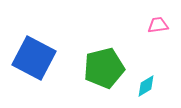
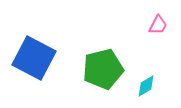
pink trapezoid: rotated 125 degrees clockwise
green pentagon: moved 1 px left, 1 px down
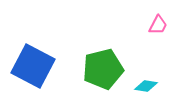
blue square: moved 1 px left, 8 px down
cyan diamond: rotated 40 degrees clockwise
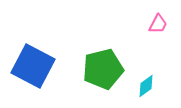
pink trapezoid: moved 1 px up
cyan diamond: rotated 45 degrees counterclockwise
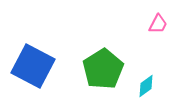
green pentagon: rotated 18 degrees counterclockwise
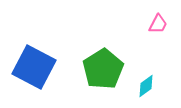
blue square: moved 1 px right, 1 px down
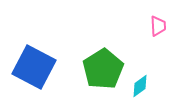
pink trapezoid: moved 2 px down; rotated 30 degrees counterclockwise
cyan diamond: moved 6 px left
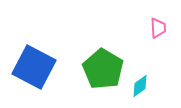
pink trapezoid: moved 2 px down
green pentagon: rotated 9 degrees counterclockwise
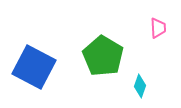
green pentagon: moved 13 px up
cyan diamond: rotated 35 degrees counterclockwise
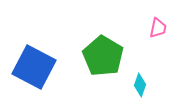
pink trapezoid: rotated 15 degrees clockwise
cyan diamond: moved 1 px up
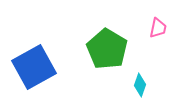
green pentagon: moved 4 px right, 7 px up
blue square: rotated 33 degrees clockwise
